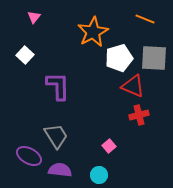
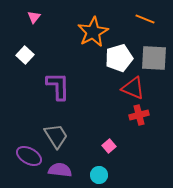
red triangle: moved 2 px down
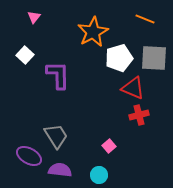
purple L-shape: moved 11 px up
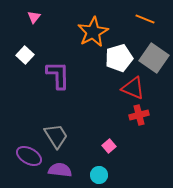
gray square: rotated 32 degrees clockwise
